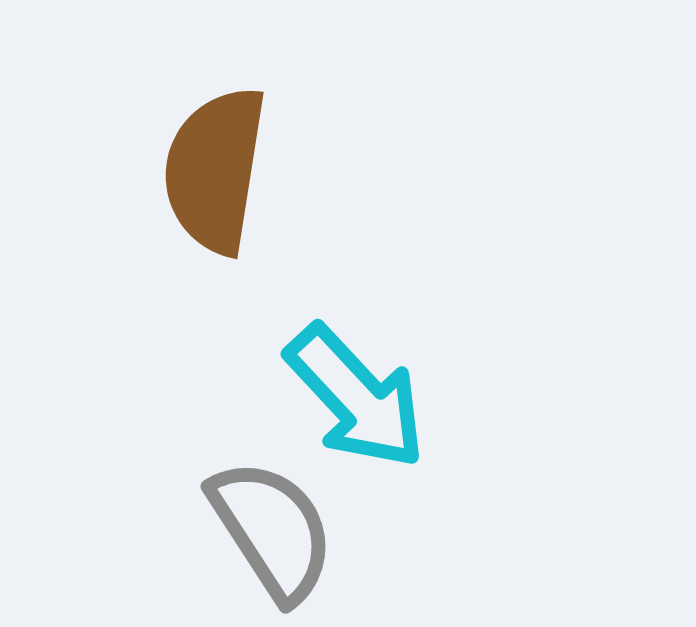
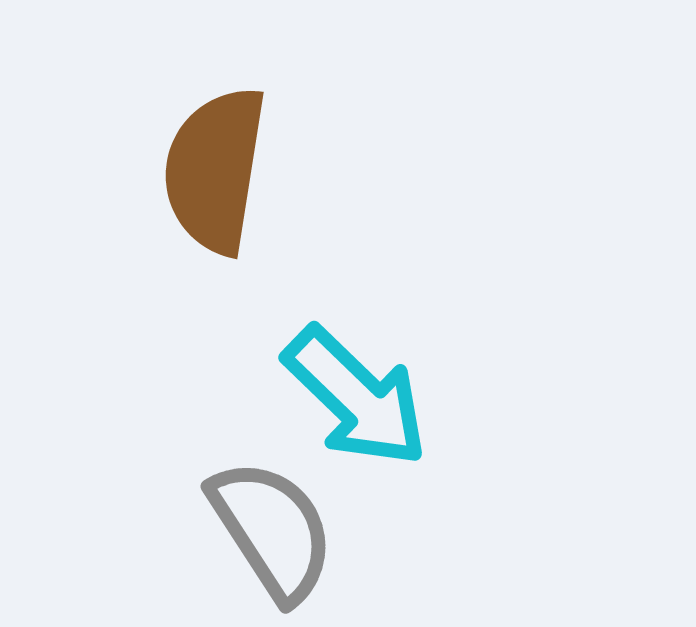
cyan arrow: rotated 3 degrees counterclockwise
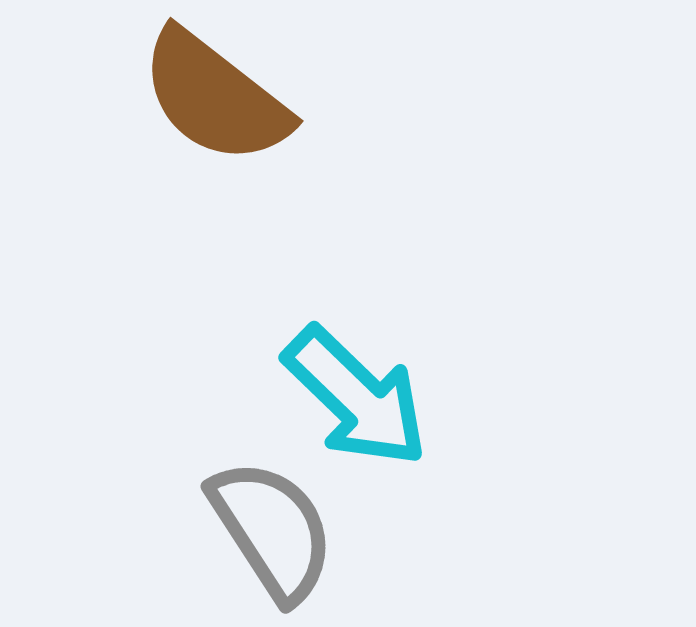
brown semicircle: moved 73 px up; rotated 61 degrees counterclockwise
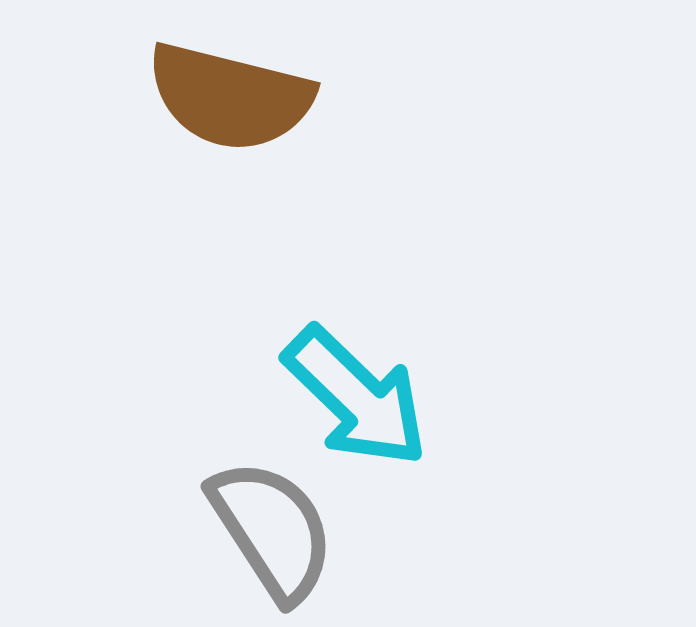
brown semicircle: moved 15 px right; rotated 24 degrees counterclockwise
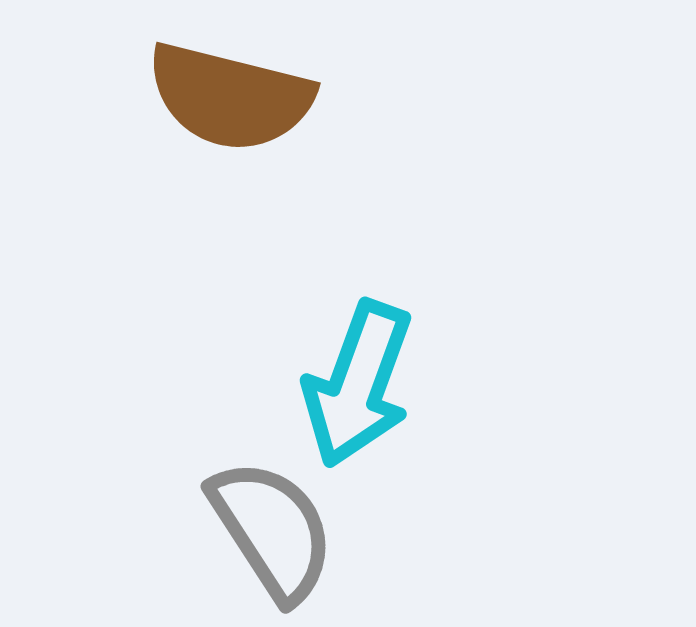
cyan arrow: moved 2 px right, 13 px up; rotated 66 degrees clockwise
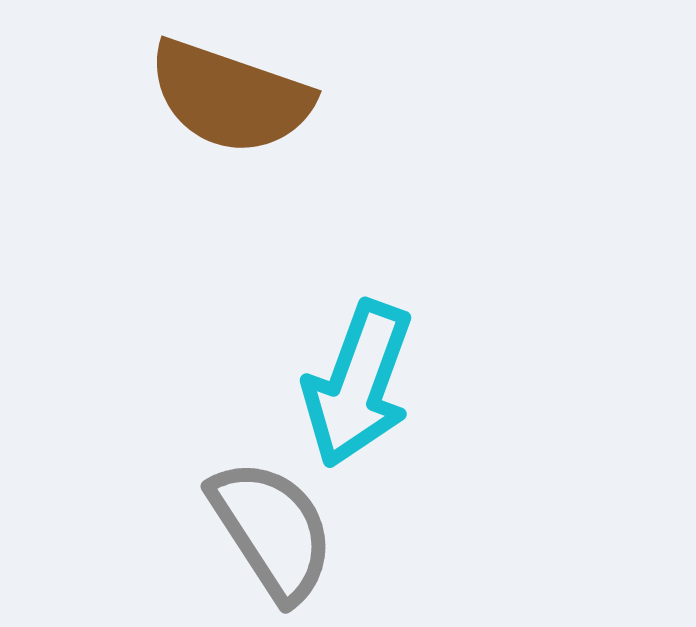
brown semicircle: rotated 5 degrees clockwise
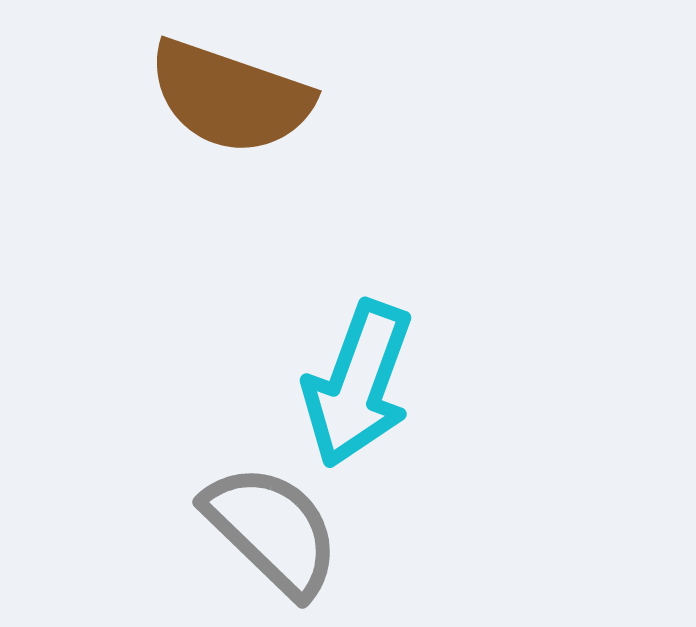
gray semicircle: rotated 13 degrees counterclockwise
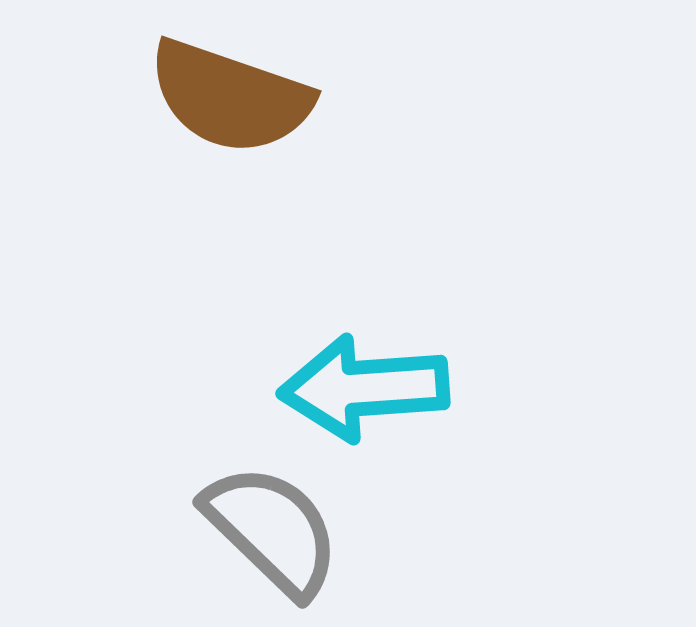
cyan arrow: moved 6 px right, 4 px down; rotated 66 degrees clockwise
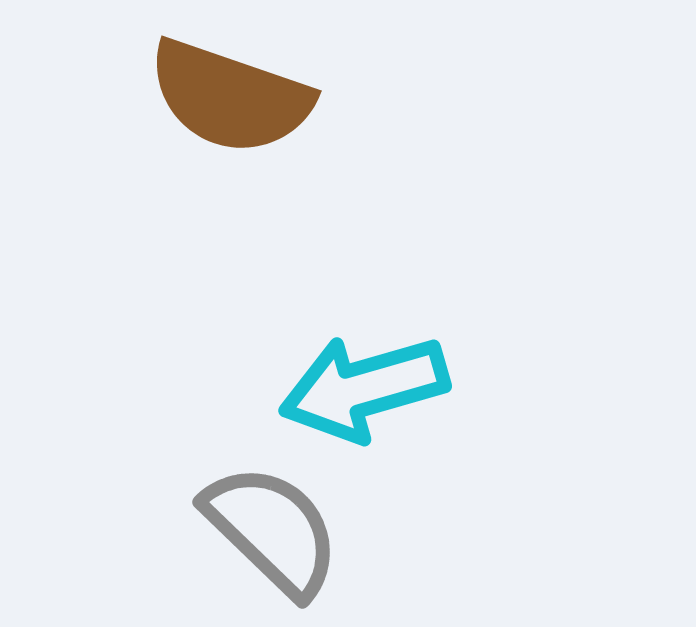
cyan arrow: rotated 12 degrees counterclockwise
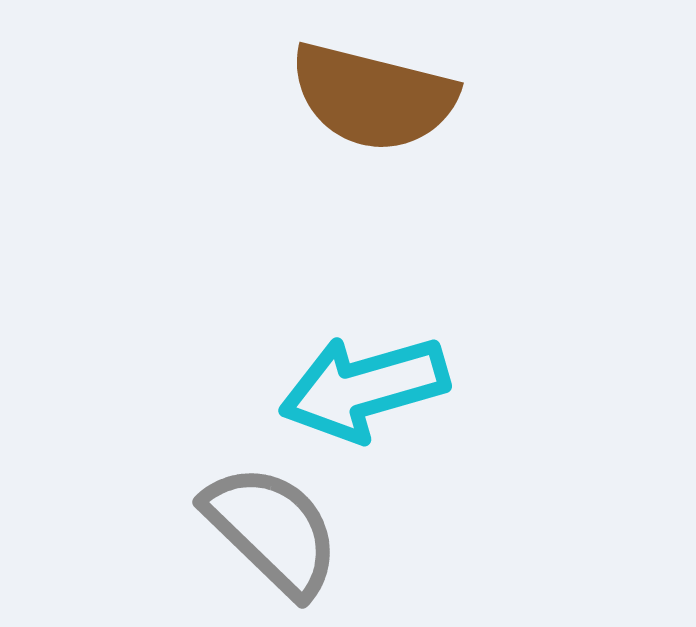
brown semicircle: moved 143 px right; rotated 5 degrees counterclockwise
